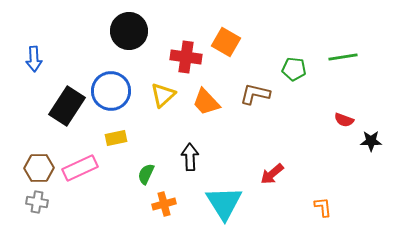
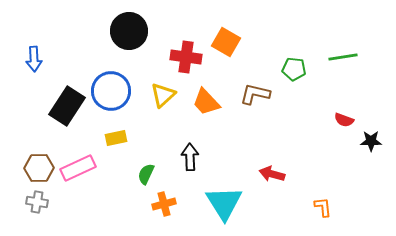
pink rectangle: moved 2 px left
red arrow: rotated 55 degrees clockwise
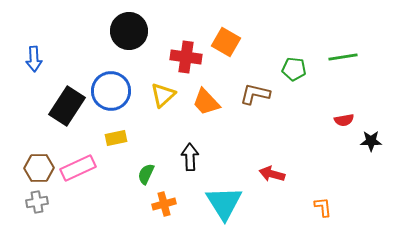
red semicircle: rotated 30 degrees counterclockwise
gray cross: rotated 20 degrees counterclockwise
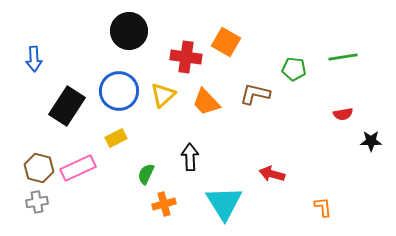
blue circle: moved 8 px right
red semicircle: moved 1 px left, 6 px up
yellow rectangle: rotated 15 degrees counterclockwise
brown hexagon: rotated 16 degrees clockwise
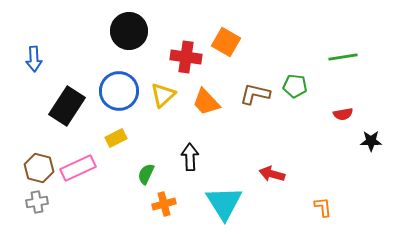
green pentagon: moved 1 px right, 17 px down
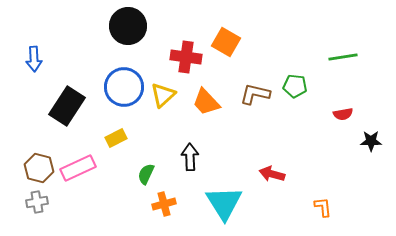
black circle: moved 1 px left, 5 px up
blue circle: moved 5 px right, 4 px up
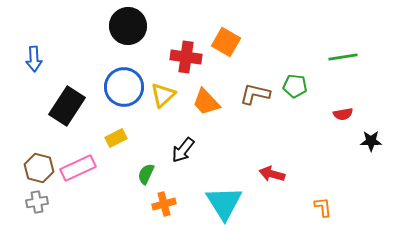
black arrow: moved 7 px left, 7 px up; rotated 140 degrees counterclockwise
